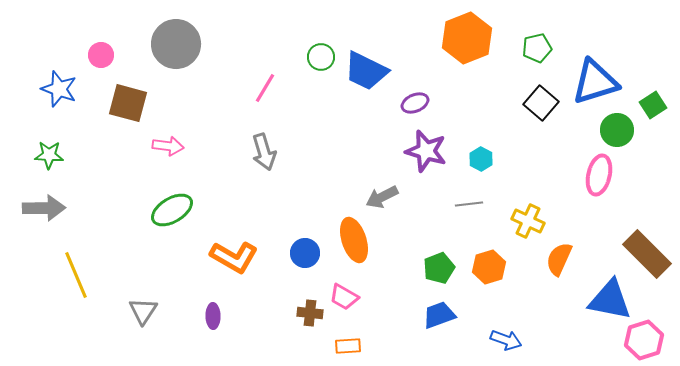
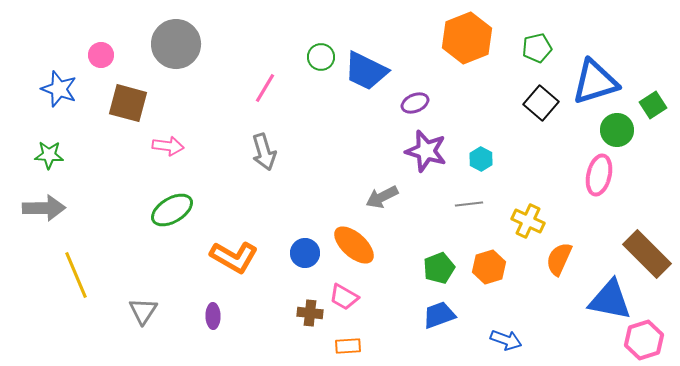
orange ellipse at (354, 240): moved 5 px down; rotated 30 degrees counterclockwise
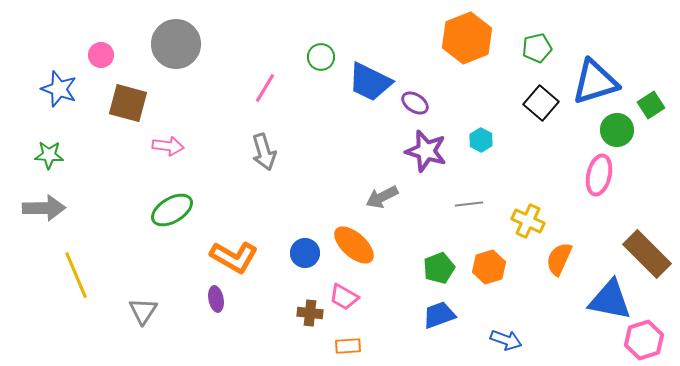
blue trapezoid at (366, 71): moved 4 px right, 11 px down
purple ellipse at (415, 103): rotated 56 degrees clockwise
green square at (653, 105): moved 2 px left
cyan hexagon at (481, 159): moved 19 px up
purple ellipse at (213, 316): moved 3 px right, 17 px up; rotated 10 degrees counterclockwise
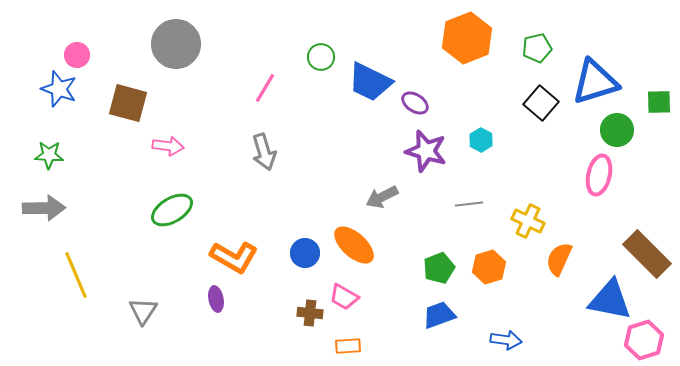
pink circle at (101, 55): moved 24 px left
green square at (651, 105): moved 8 px right, 3 px up; rotated 32 degrees clockwise
blue arrow at (506, 340): rotated 12 degrees counterclockwise
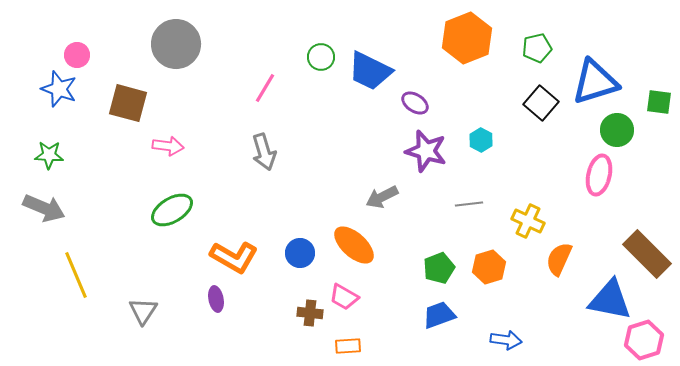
blue trapezoid at (370, 82): moved 11 px up
green square at (659, 102): rotated 8 degrees clockwise
gray arrow at (44, 208): rotated 24 degrees clockwise
blue circle at (305, 253): moved 5 px left
